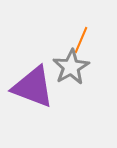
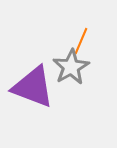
orange line: moved 1 px down
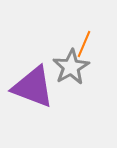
orange line: moved 3 px right, 3 px down
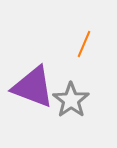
gray star: moved 33 px down; rotated 6 degrees counterclockwise
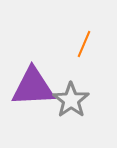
purple triangle: rotated 24 degrees counterclockwise
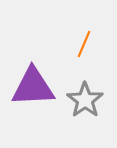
gray star: moved 14 px right
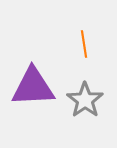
orange line: rotated 32 degrees counterclockwise
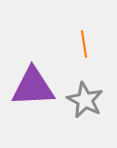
gray star: rotated 9 degrees counterclockwise
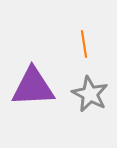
gray star: moved 5 px right, 6 px up
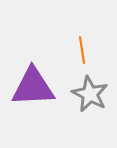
orange line: moved 2 px left, 6 px down
